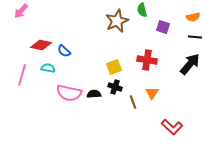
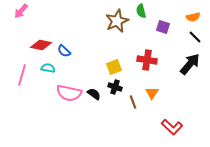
green semicircle: moved 1 px left, 1 px down
black line: rotated 40 degrees clockwise
black semicircle: rotated 40 degrees clockwise
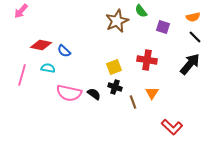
green semicircle: rotated 24 degrees counterclockwise
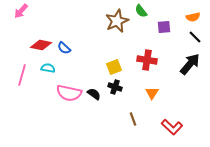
purple square: moved 1 px right; rotated 24 degrees counterclockwise
blue semicircle: moved 3 px up
brown line: moved 17 px down
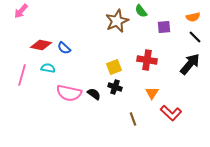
red L-shape: moved 1 px left, 14 px up
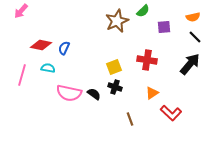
green semicircle: moved 2 px right; rotated 96 degrees counterclockwise
blue semicircle: rotated 72 degrees clockwise
orange triangle: rotated 24 degrees clockwise
brown line: moved 3 px left
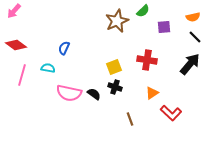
pink arrow: moved 7 px left
red diamond: moved 25 px left; rotated 25 degrees clockwise
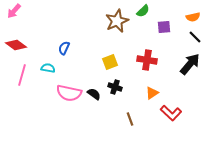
yellow square: moved 4 px left, 5 px up
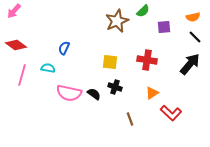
yellow square: rotated 28 degrees clockwise
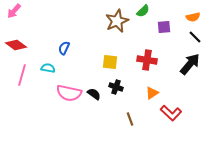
black cross: moved 1 px right
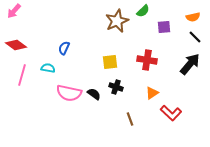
yellow square: rotated 14 degrees counterclockwise
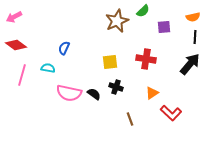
pink arrow: moved 6 px down; rotated 21 degrees clockwise
black line: rotated 48 degrees clockwise
red cross: moved 1 px left, 1 px up
